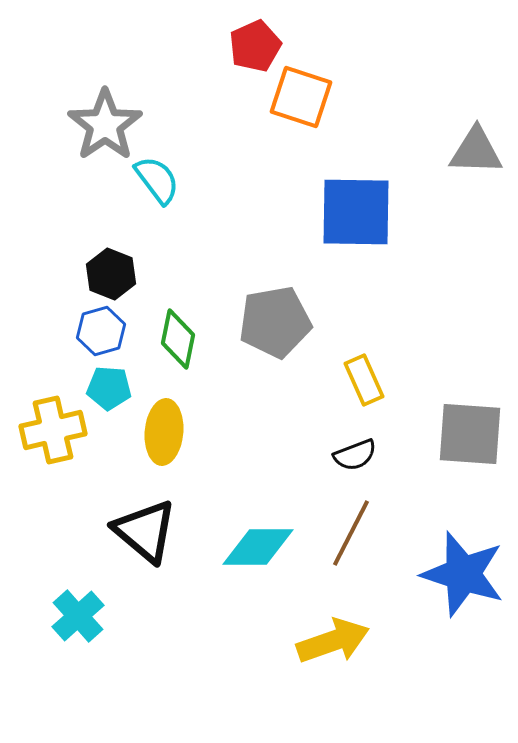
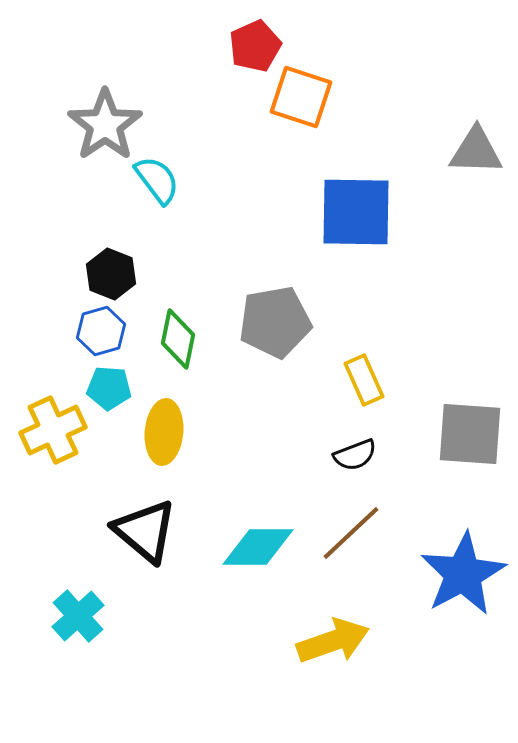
yellow cross: rotated 12 degrees counterclockwise
brown line: rotated 20 degrees clockwise
blue star: rotated 26 degrees clockwise
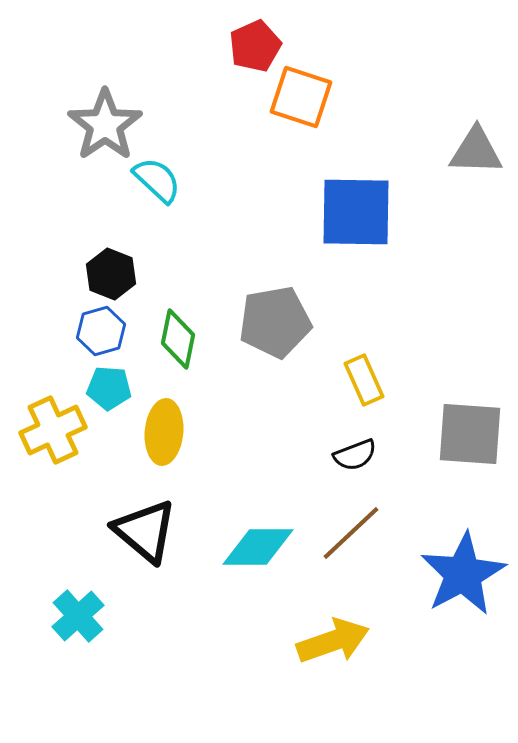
cyan semicircle: rotated 10 degrees counterclockwise
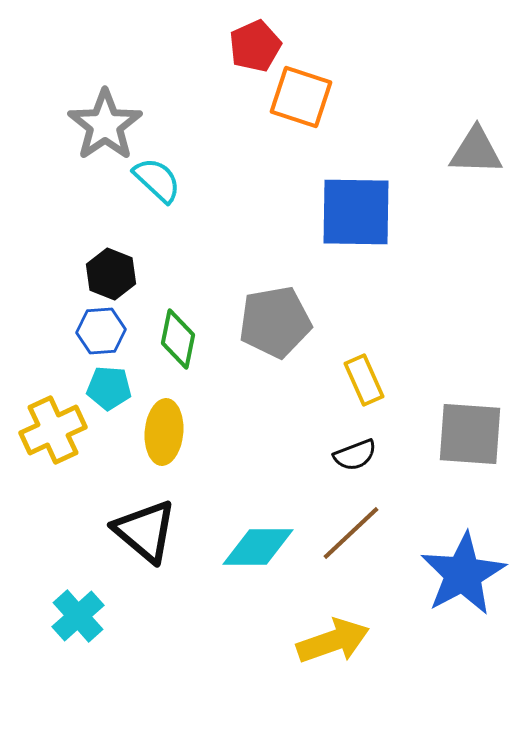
blue hexagon: rotated 12 degrees clockwise
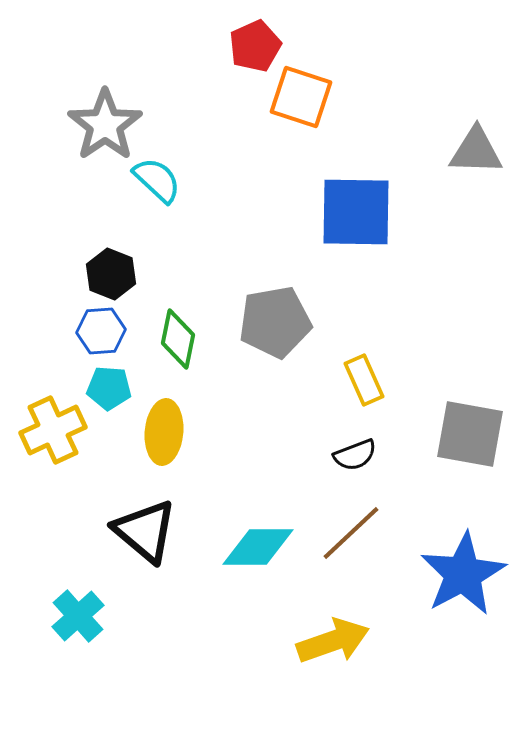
gray square: rotated 6 degrees clockwise
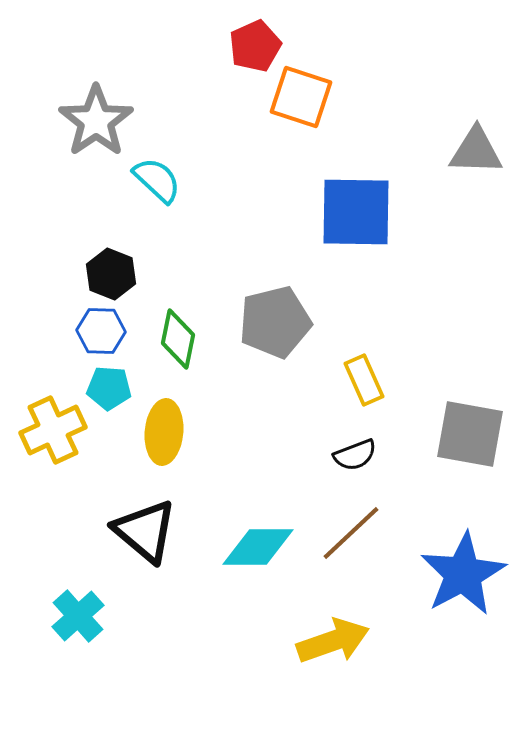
gray star: moved 9 px left, 4 px up
gray pentagon: rotated 4 degrees counterclockwise
blue hexagon: rotated 6 degrees clockwise
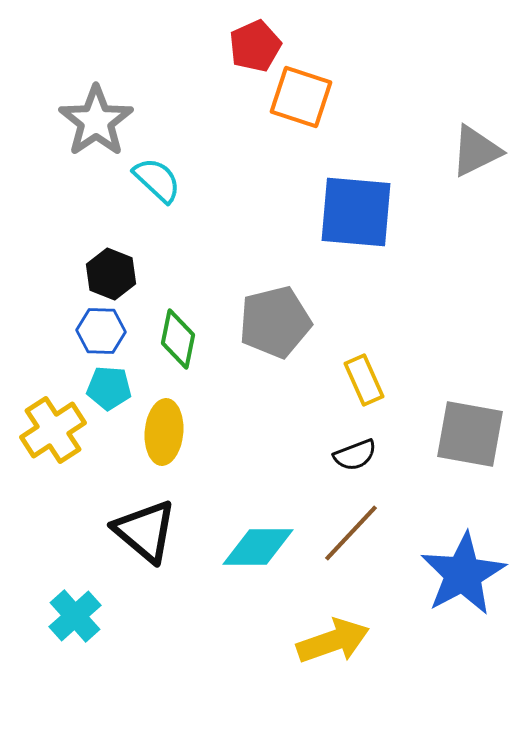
gray triangle: rotated 28 degrees counterclockwise
blue square: rotated 4 degrees clockwise
yellow cross: rotated 8 degrees counterclockwise
brown line: rotated 4 degrees counterclockwise
cyan cross: moved 3 px left
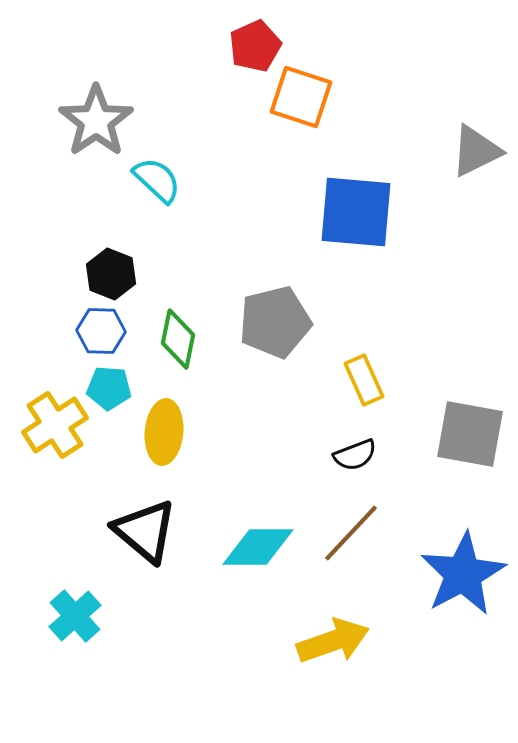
yellow cross: moved 2 px right, 5 px up
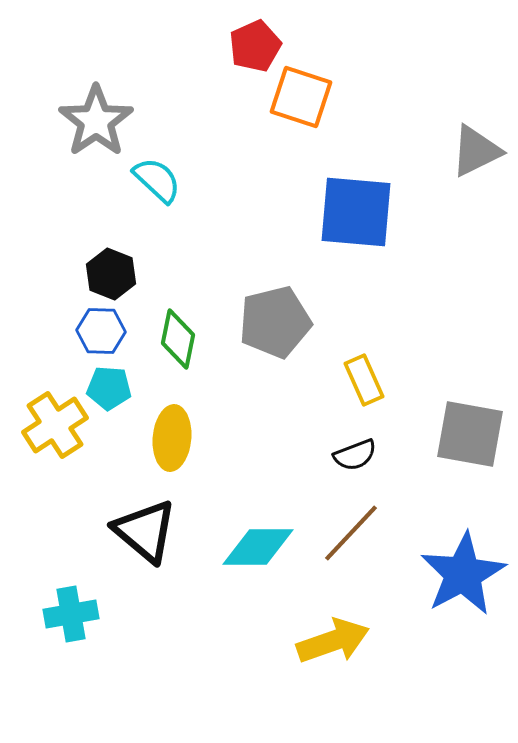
yellow ellipse: moved 8 px right, 6 px down
cyan cross: moved 4 px left, 2 px up; rotated 32 degrees clockwise
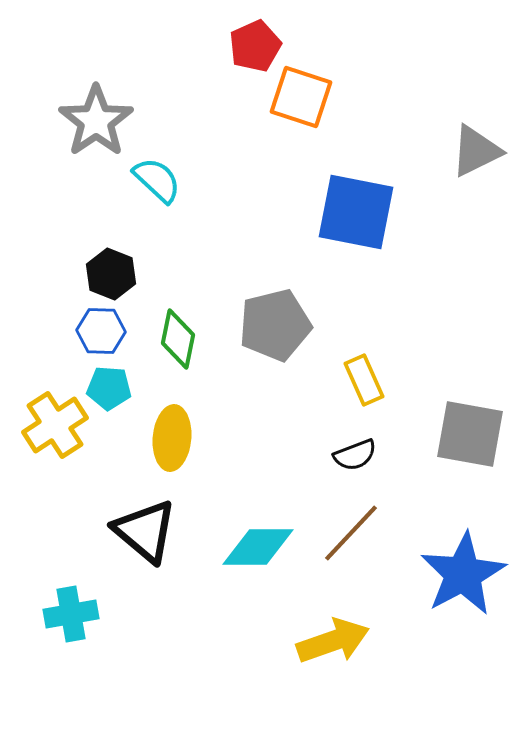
blue square: rotated 6 degrees clockwise
gray pentagon: moved 3 px down
